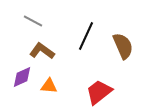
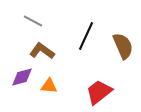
purple diamond: rotated 10 degrees clockwise
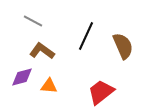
red trapezoid: moved 2 px right
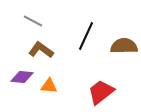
brown semicircle: moved 1 px right; rotated 68 degrees counterclockwise
brown L-shape: moved 1 px left, 1 px up
purple diamond: rotated 20 degrees clockwise
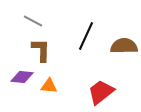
brown L-shape: rotated 55 degrees clockwise
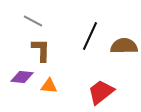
black line: moved 4 px right
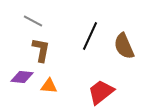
brown semicircle: rotated 112 degrees counterclockwise
brown L-shape: rotated 10 degrees clockwise
